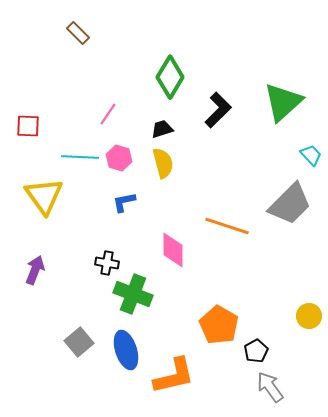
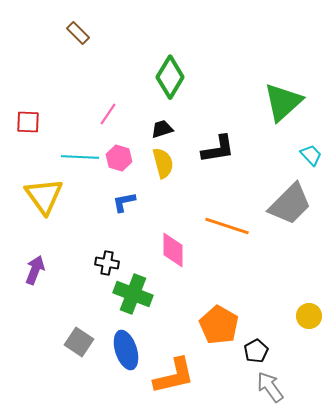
black L-shape: moved 39 px down; rotated 36 degrees clockwise
red square: moved 4 px up
gray square: rotated 16 degrees counterclockwise
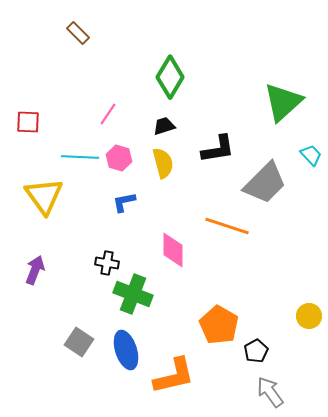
black trapezoid: moved 2 px right, 3 px up
gray trapezoid: moved 25 px left, 21 px up
gray arrow: moved 5 px down
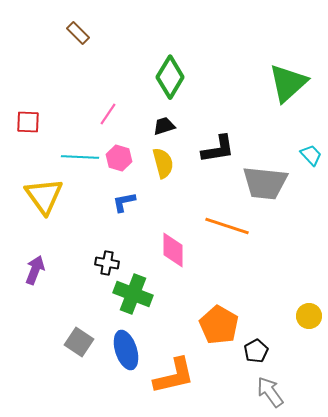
green triangle: moved 5 px right, 19 px up
gray trapezoid: rotated 51 degrees clockwise
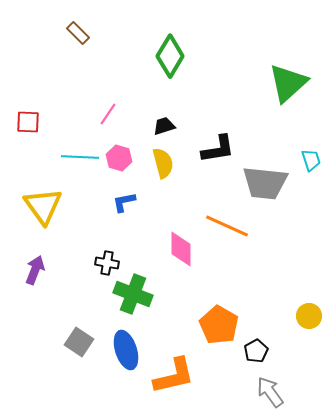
green diamond: moved 21 px up
cyan trapezoid: moved 5 px down; rotated 25 degrees clockwise
yellow triangle: moved 1 px left, 10 px down
orange line: rotated 6 degrees clockwise
pink diamond: moved 8 px right, 1 px up
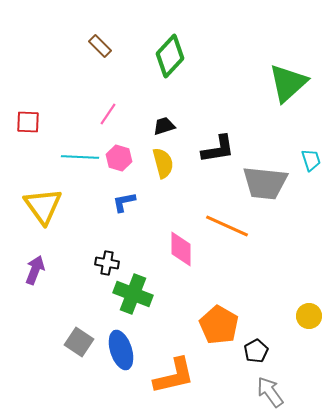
brown rectangle: moved 22 px right, 13 px down
green diamond: rotated 12 degrees clockwise
blue ellipse: moved 5 px left
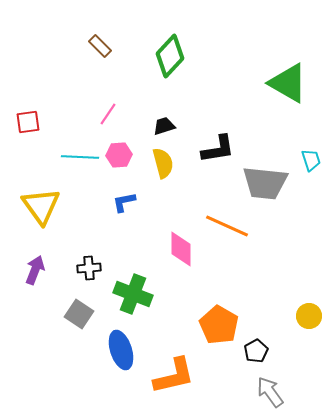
green triangle: rotated 48 degrees counterclockwise
red square: rotated 10 degrees counterclockwise
pink hexagon: moved 3 px up; rotated 20 degrees counterclockwise
yellow triangle: moved 2 px left
black cross: moved 18 px left, 5 px down; rotated 15 degrees counterclockwise
gray square: moved 28 px up
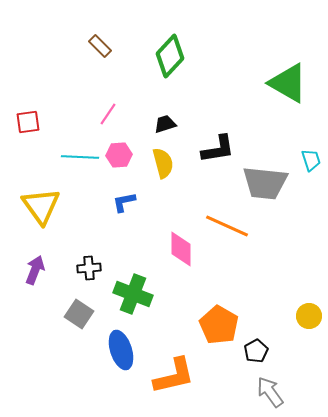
black trapezoid: moved 1 px right, 2 px up
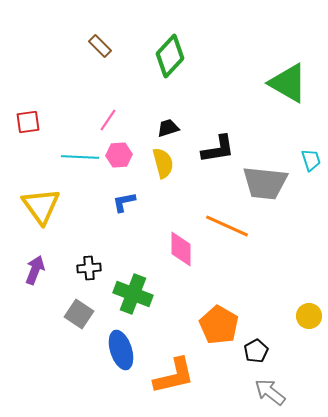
pink line: moved 6 px down
black trapezoid: moved 3 px right, 4 px down
gray arrow: rotated 16 degrees counterclockwise
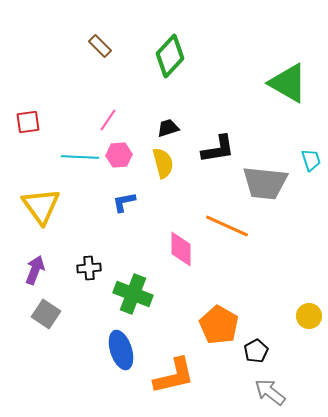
gray square: moved 33 px left
